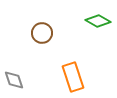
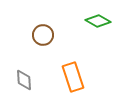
brown circle: moved 1 px right, 2 px down
gray diamond: moved 10 px right; rotated 15 degrees clockwise
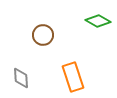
gray diamond: moved 3 px left, 2 px up
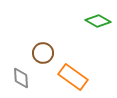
brown circle: moved 18 px down
orange rectangle: rotated 36 degrees counterclockwise
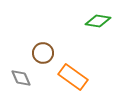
green diamond: rotated 20 degrees counterclockwise
gray diamond: rotated 20 degrees counterclockwise
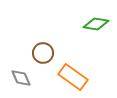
green diamond: moved 2 px left, 3 px down
